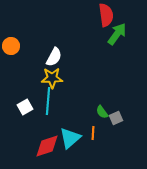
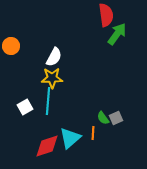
green semicircle: moved 1 px right, 6 px down
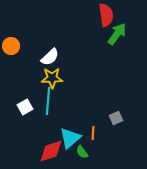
white semicircle: moved 4 px left; rotated 18 degrees clockwise
green semicircle: moved 21 px left, 34 px down
red diamond: moved 4 px right, 5 px down
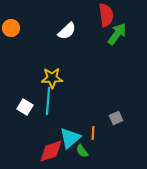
orange circle: moved 18 px up
white semicircle: moved 17 px right, 26 px up
white square: rotated 28 degrees counterclockwise
green semicircle: moved 1 px up
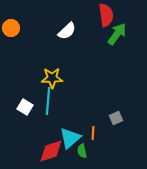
green semicircle: rotated 24 degrees clockwise
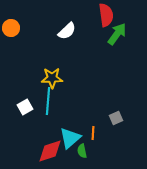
white square: rotated 28 degrees clockwise
red diamond: moved 1 px left
